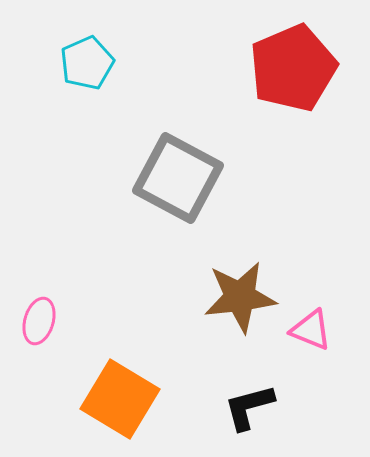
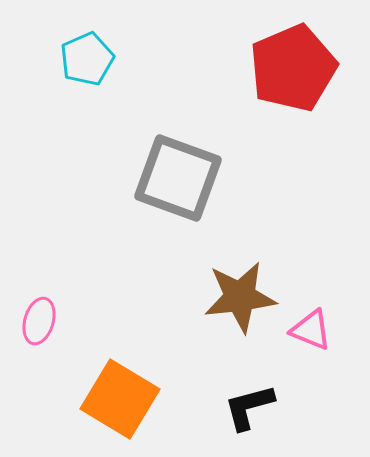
cyan pentagon: moved 4 px up
gray square: rotated 8 degrees counterclockwise
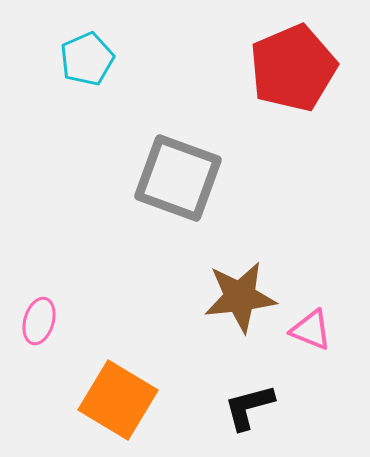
orange square: moved 2 px left, 1 px down
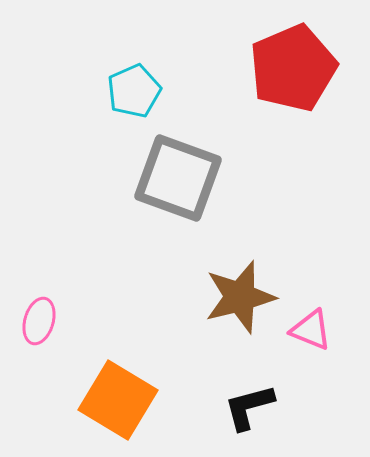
cyan pentagon: moved 47 px right, 32 px down
brown star: rotated 8 degrees counterclockwise
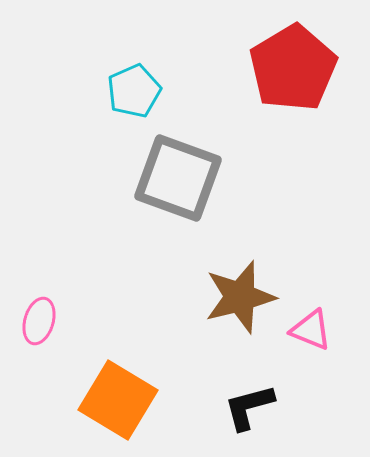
red pentagon: rotated 8 degrees counterclockwise
